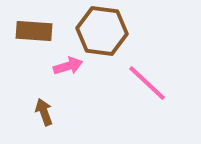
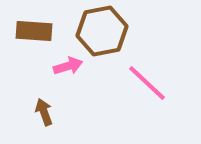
brown hexagon: rotated 18 degrees counterclockwise
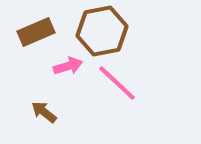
brown rectangle: moved 2 px right, 1 px down; rotated 27 degrees counterclockwise
pink line: moved 30 px left
brown arrow: rotated 32 degrees counterclockwise
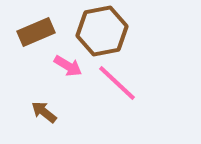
pink arrow: rotated 48 degrees clockwise
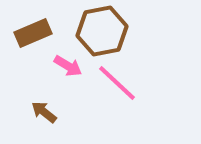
brown rectangle: moved 3 px left, 1 px down
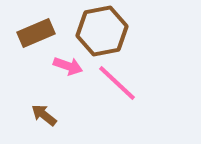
brown rectangle: moved 3 px right
pink arrow: rotated 12 degrees counterclockwise
brown arrow: moved 3 px down
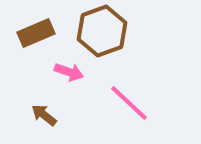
brown hexagon: rotated 9 degrees counterclockwise
pink arrow: moved 1 px right, 6 px down
pink line: moved 12 px right, 20 px down
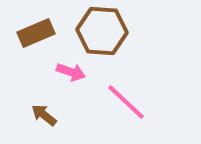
brown hexagon: rotated 24 degrees clockwise
pink arrow: moved 2 px right
pink line: moved 3 px left, 1 px up
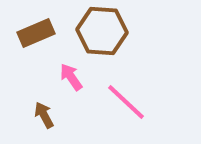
pink arrow: moved 5 px down; rotated 144 degrees counterclockwise
brown arrow: rotated 24 degrees clockwise
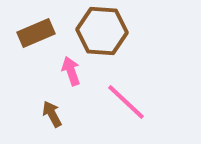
pink arrow: moved 6 px up; rotated 16 degrees clockwise
brown arrow: moved 8 px right, 1 px up
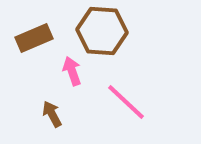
brown rectangle: moved 2 px left, 5 px down
pink arrow: moved 1 px right
